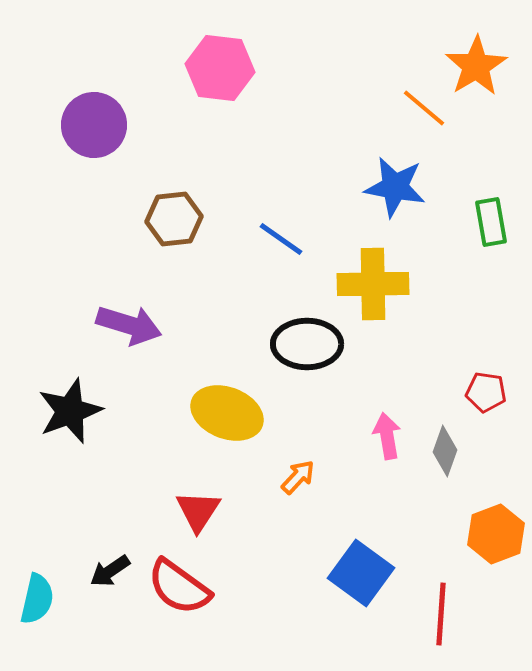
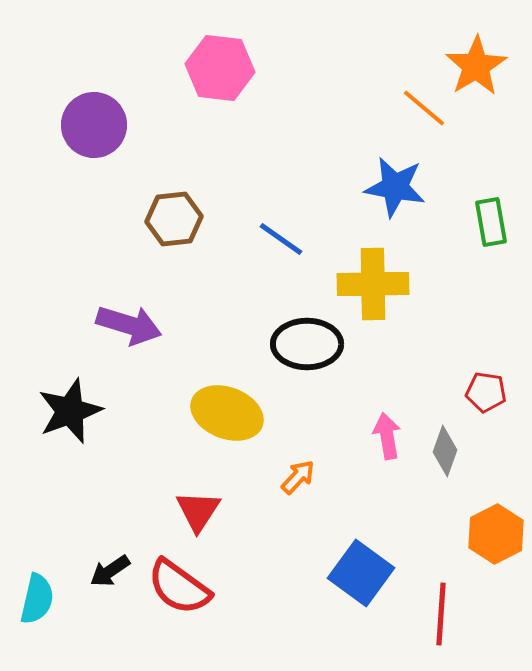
orange hexagon: rotated 6 degrees counterclockwise
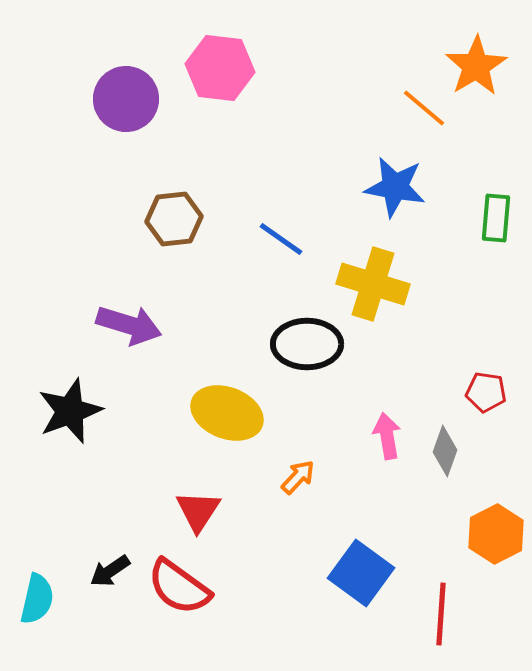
purple circle: moved 32 px right, 26 px up
green rectangle: moved 5 px right, 4 px up; rotated 15 degrees clockwise
yellow cross: rotated 18 degrees clockwise
